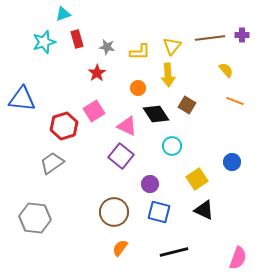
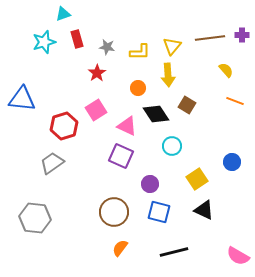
pink square: moved 2 px right, 1 px up
purple square: rotated 15 degrees counterclockwise
pink semicircle: moved 2 px up; rotated 100 degrees clockwise
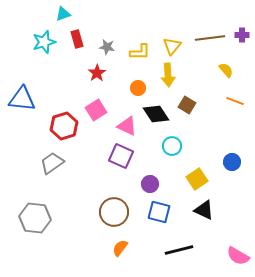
black line: moved 5 px right, 2 px up
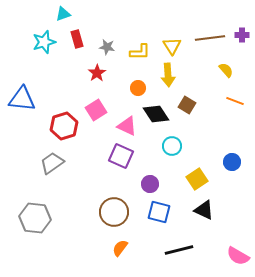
yellow triangle: rotated 12 degrees counterclockwise
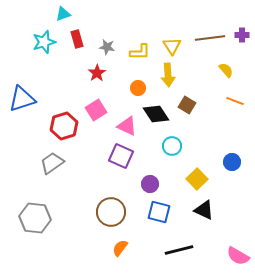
blue triangle: rotated 24 degrees counterclockwise
yellow square: rotated 10 degrees counterclockwise
brown circle: moved 3 px left
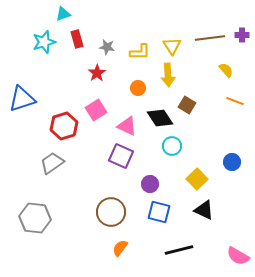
black diamond: moved 4 px right, 4 px down
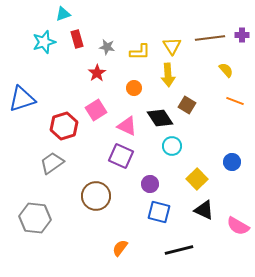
orange circle: moved 4 px left
brown circle: moved 15 px left, 16 px up
pink semicircle: moved 30 px up
